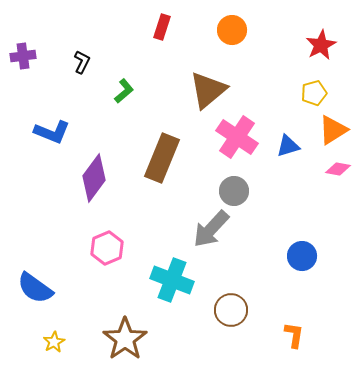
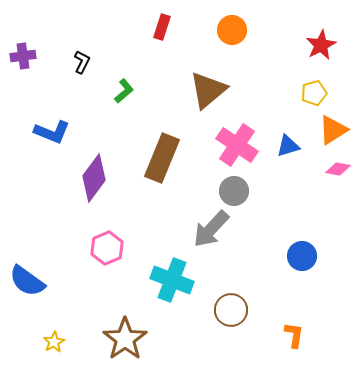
pink cross: moved 8 px down
blue semicircle: moved 8 px left, 7 px up
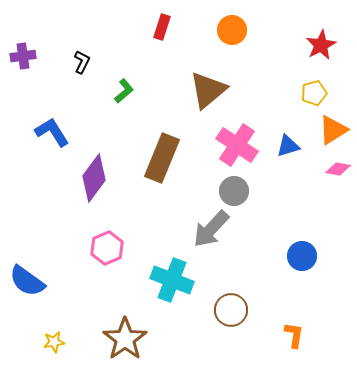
blue L-shape: rotated 144 degrees counterclockwise
yellow star: rotated 20 degrees clockwise
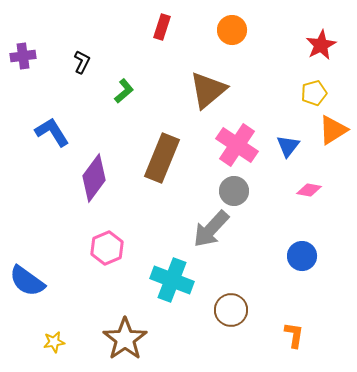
blue triangle: rotated 35 degrees counterclockwise
pink diamond: moved 29 px left, 21 px down
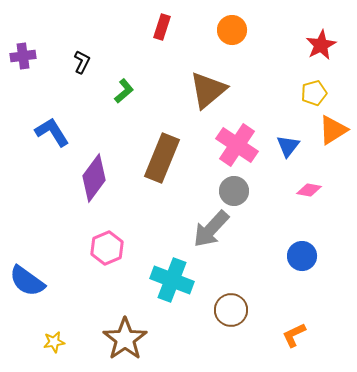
orange L-shape: rotated 124 degrees counterclockwise
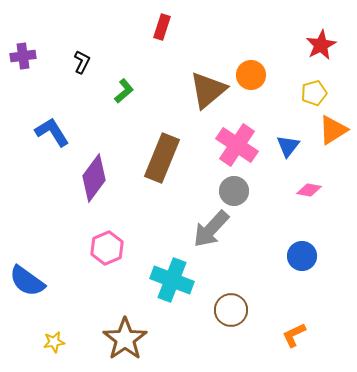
orange circle: moved 19 px right, 45 px down
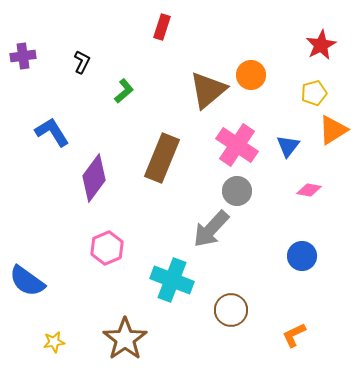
gray circle: moved 3 px right
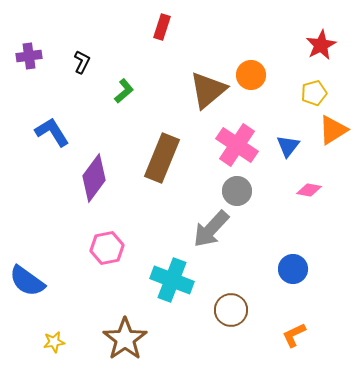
purple cross: moved 6 px right
pink hexagon: rotated 12 degrees clockwise
blue circle: moved 9 px left, 13 px down
